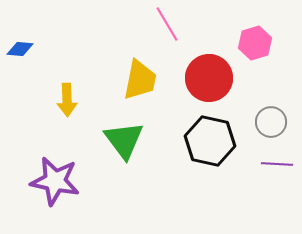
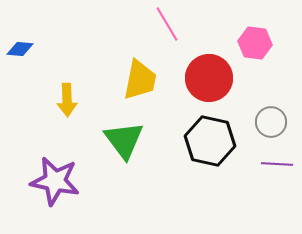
pink hexagon: rotated 24 degrees clockwise
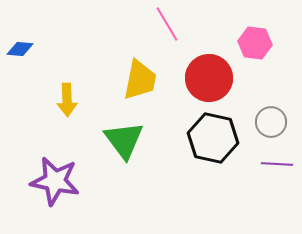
black hexagon: moved 3 px right, 3 px up
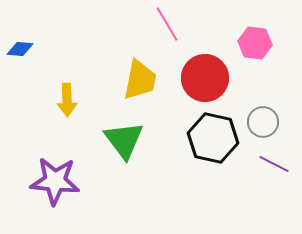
red circle: moved 4 px left
gray circle: moved 8 px left
purple line: moved 3 px left; rotated 24 degrees clockwise
purple star: rotated 6 degrees counterclockwise
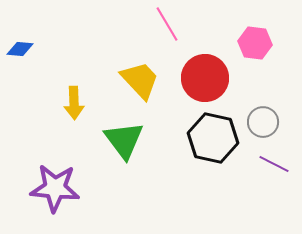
yellow trapezoid: rotated 54 degrees counterclockwise
yellow arrow: moved 7 px right, 3 px down
purple star: moved 7 px down
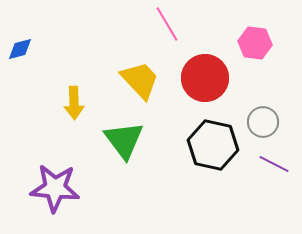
blue diamond: rotated 20 degrees counterclockwise
black hexagon: moved 7 px down
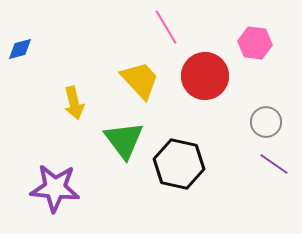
pink line: moved 1 px left, 3 px down
red circle: moved 2 px up
yellow arrow: rotated 12 degrees counterclockwise
gray circle: moved 3 px right
black hexagon: moved 34 px left, 19 px down
purple line: rotated 8 degrees clockwise
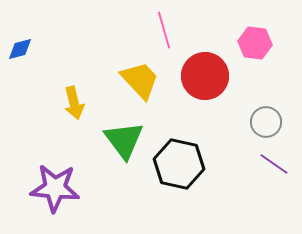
pink line: moved 2 px left, 3 px down; rotated 15 degrees clockwise
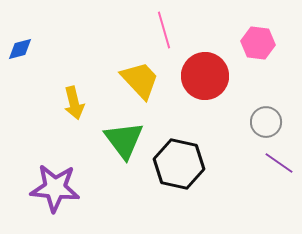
pink hexagon: moved 3 px right
purple line: moved 5 px right, 1 px up
